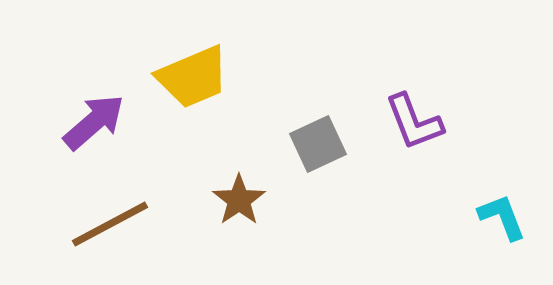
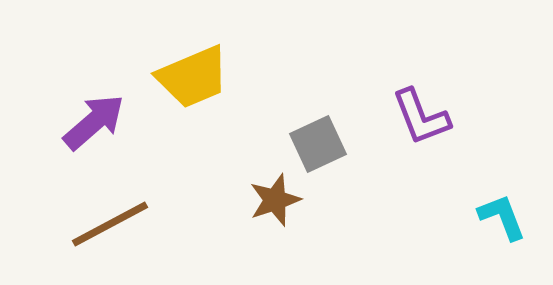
purple L-shape: moved 7 px right, 5 px up
brown star: moved 36 px right; rotated 16 degrees clockwise
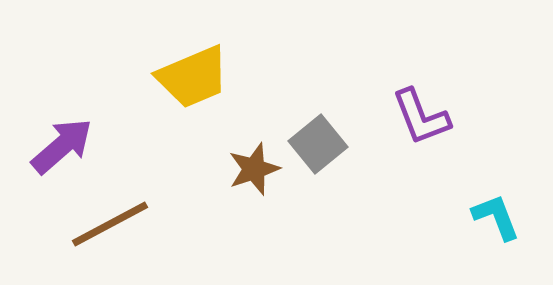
purple arrow: moved 32 px left, 24 px down
gray square: rotated 14 degrees counterclockwise
brown star: moved 21 px left, 31 px up
cyan L-shape: moved 6 px left
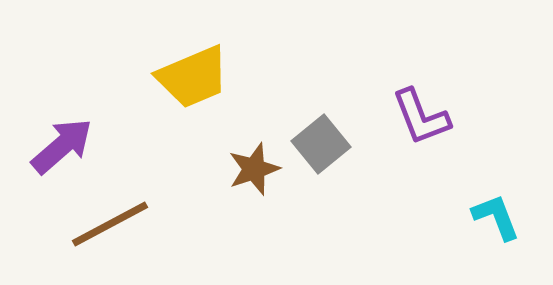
gray square: moved 3 px right
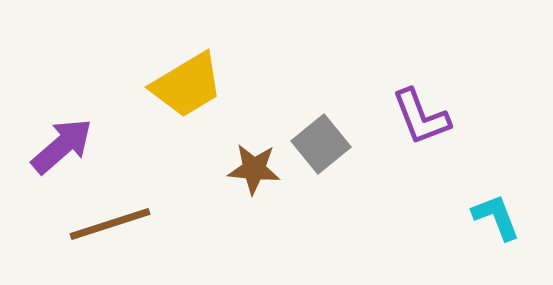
yellow trapezoid: moved 6 px left, 8 px down; rotated 8 degrees counterclockwise
brown star: rotated 24 degrees clockwise
brown line: rotated 10 degrees clockwise
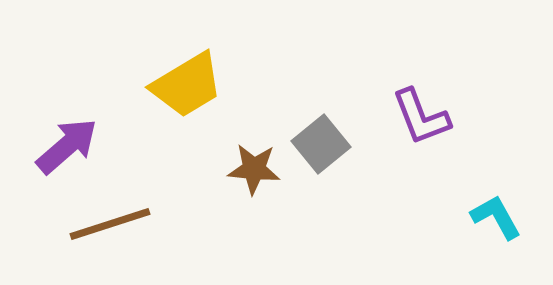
purple arrow: moved 5 px right
cyan L-shape: rotated 8 degrees counterclockwise
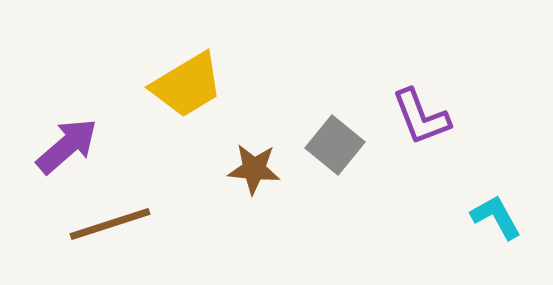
gray square: moved 14 px right, 1 px down; rotated 12 degrees counterclockwise
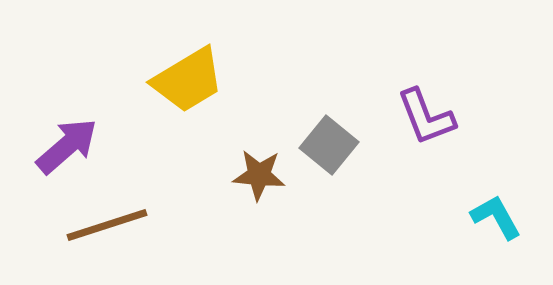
yellow trapezoid: moved 1 px right, 5 px up
purple L-shape: moved 5 px right
gray square: moved 6 px left
brown star: moved 5 px right, 6 px down
brown line: moved 3 px left, 1 px down
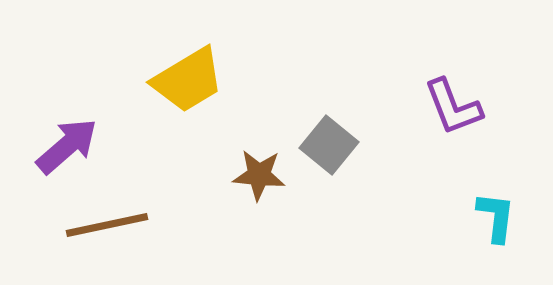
purple L-shape: moved 27 px right, 10 px up
cyan L-shape: rotated 36 degrees clockwise
brown line: rotated 6 degrees clockwise
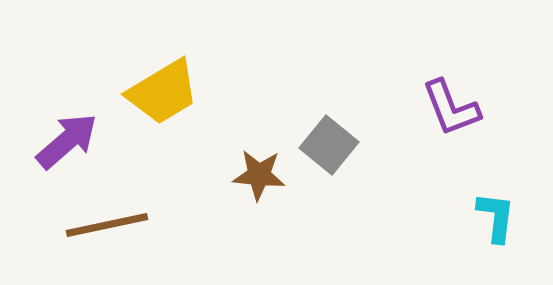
yellow trapezoid: moved 25 px left, 12 px down
purple L-shape: moved 2 px left, 1 px down
purple arrow: moved 5 px up
